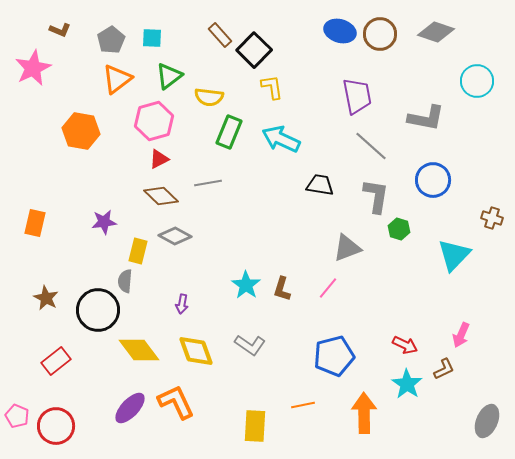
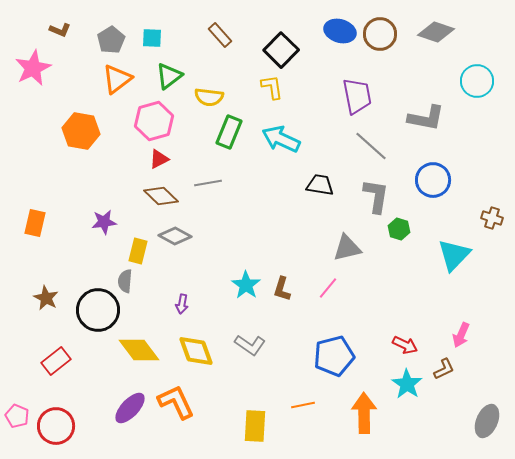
black square at (254, 50): moved 27 px right
gray triangle at (347, 248): rotated 8 degrees clockwise
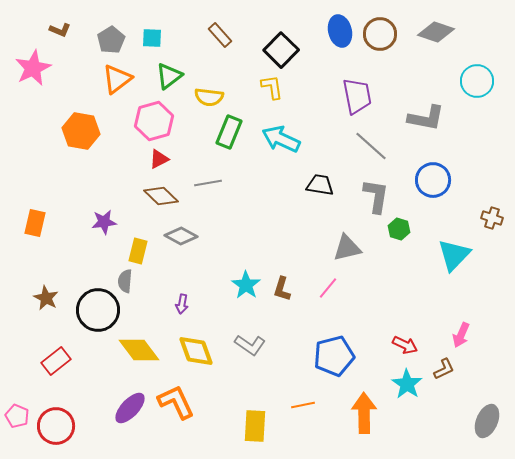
blue ellipse at (340, 31): rotated 60 degrees clockwise
gray diamond at (175, 236): moved 6 px right
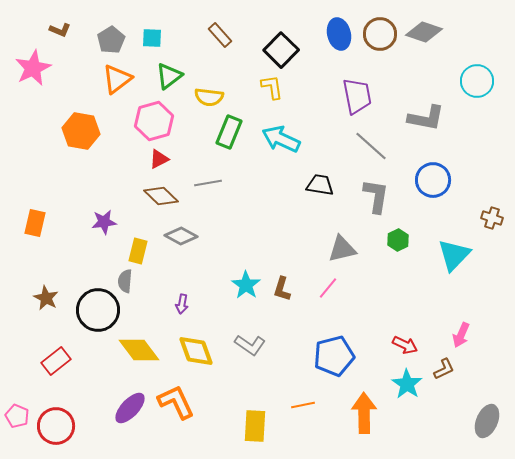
blue ellipse at (340, 31): moved 1 px left, 3 px down
gray diamond at (436, 32): moved 12 px left
green hexagon at (399, 229): moved 1 px left, 11 px down; rotated 15 degrees clockwise
gray triangle at (347, 248): moved 5 px left, 1 px down
